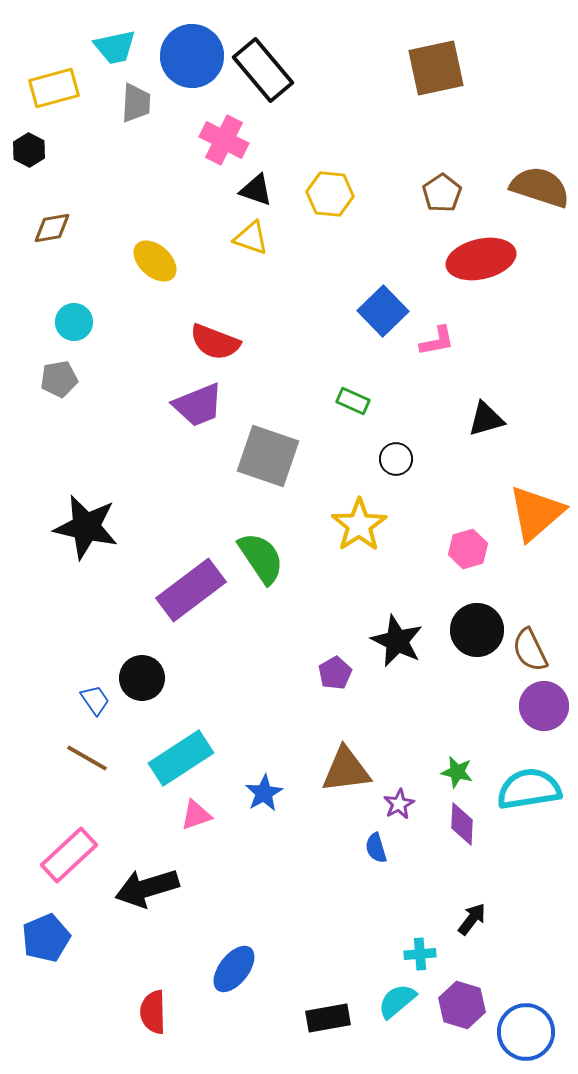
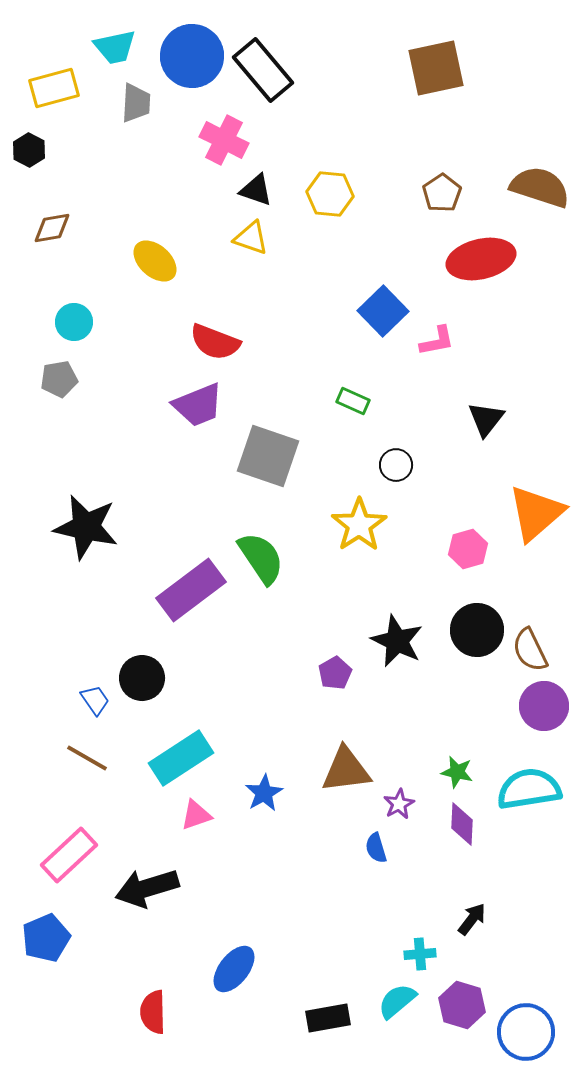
black triangle at (486, 419): rotated 36 degrees counterclockwise
black circle at (396, 459): moved 6 px down
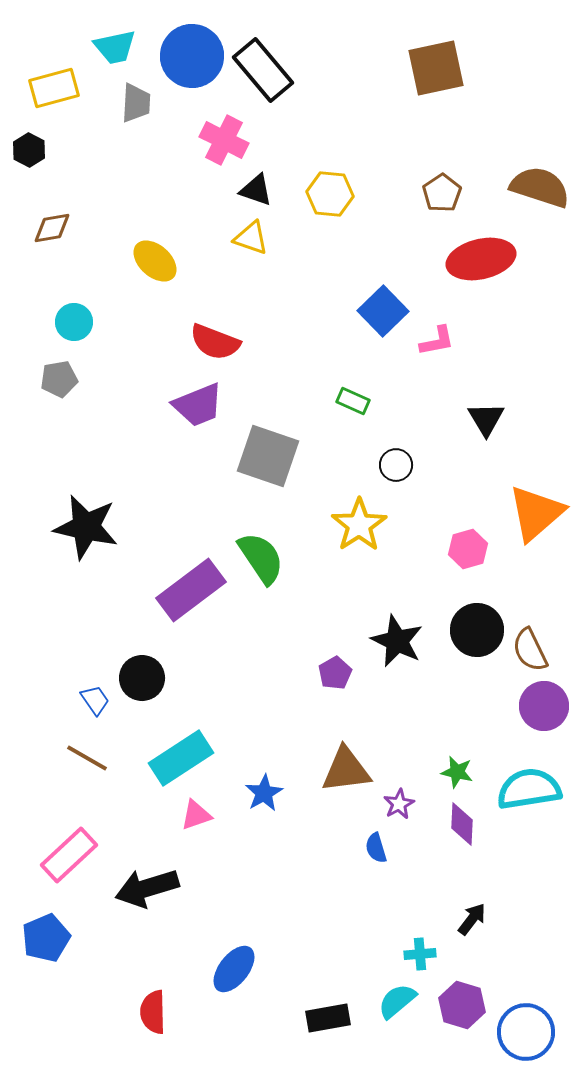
black triangle at (486, 419): rotated 9 degrees counterclockwise
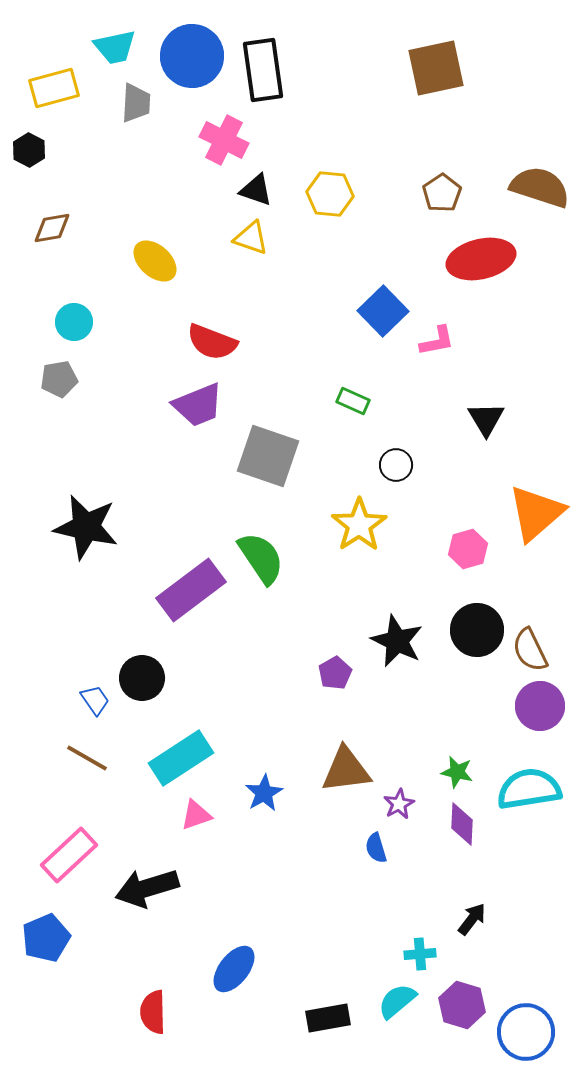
black rectangle at (263, 70): rotated 32 degrees clockwise
red semicircle at (215, 342): moved 3 px left
purple circle at (544, 706): moved 4 px left
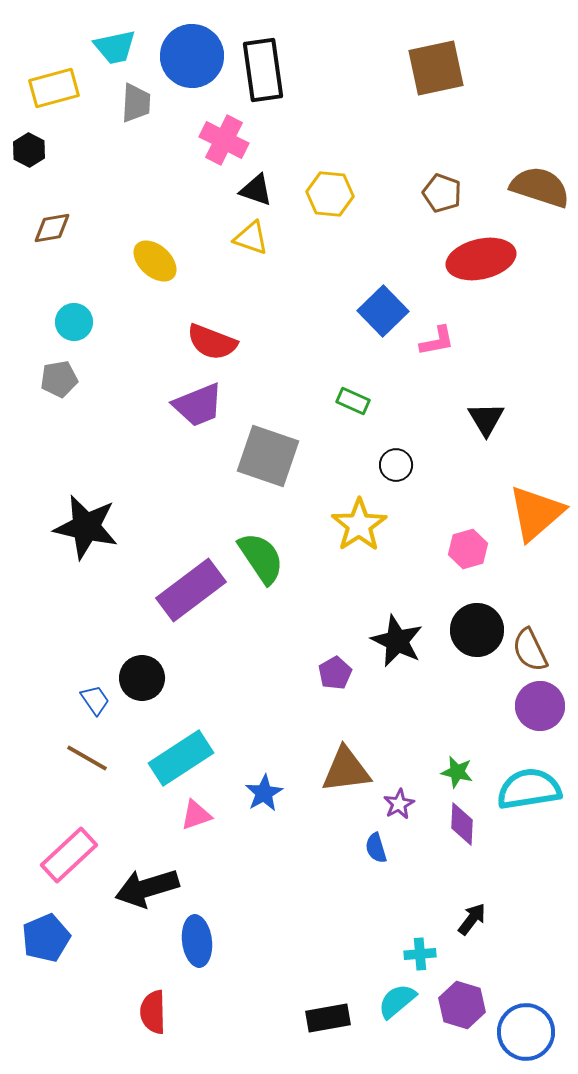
brown pentagon at (442, 193): rotated 18 degrees counterclockwise
blue ellipse at (234, 969): moved 37 px left, 28 px up; rotated 45 degrees counterclockwise
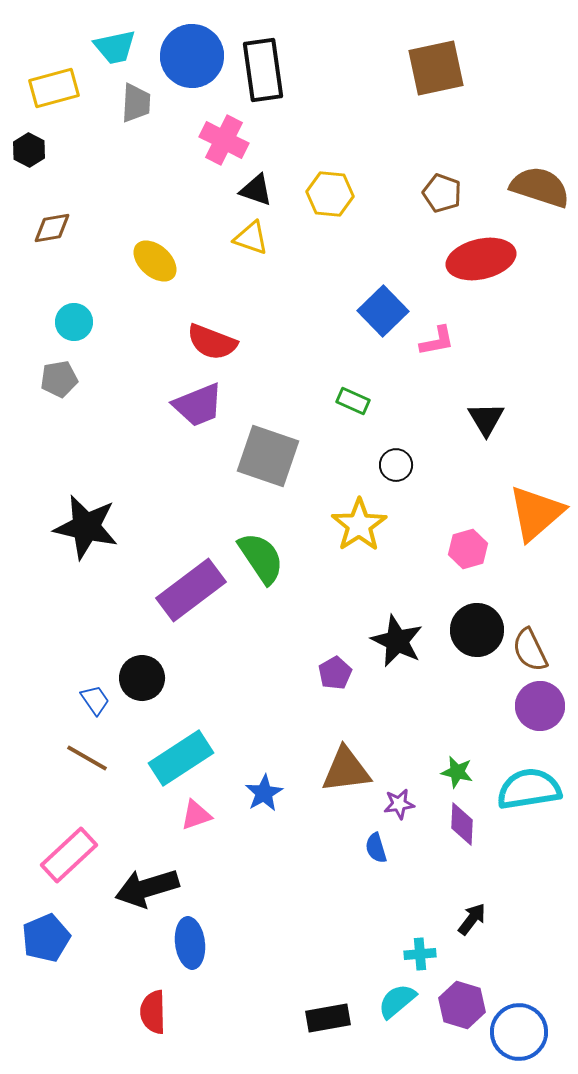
purple star at (399, 804): rotated 20 degrees clockwise
blue ellipse at (197, 941): moved 7 px left, 2 px down
blue circle at (526, 1032): moved 7 px left
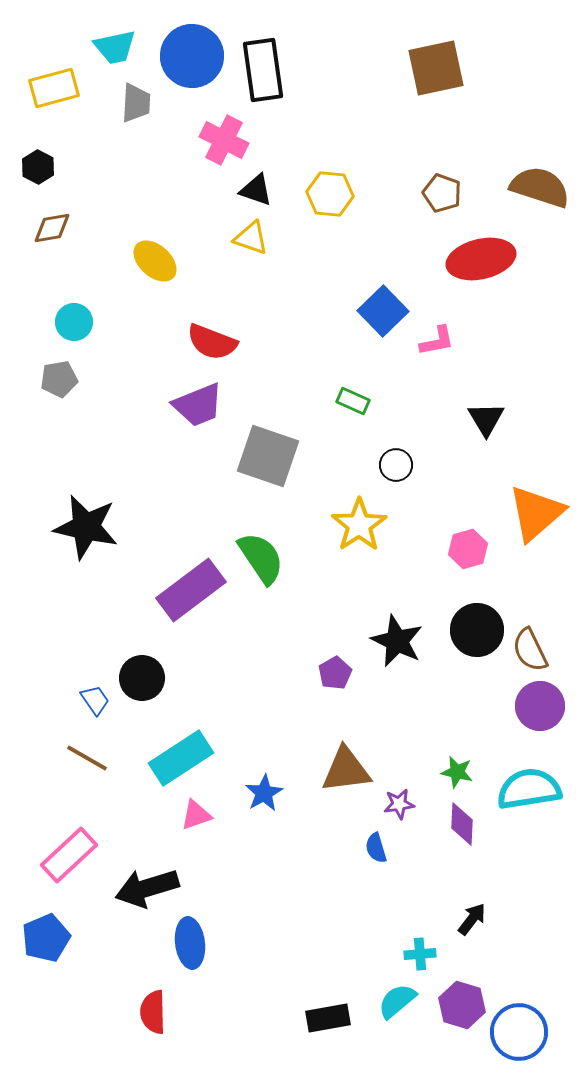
black hexagon at (29, 150): moved 9 px right, 17 px down
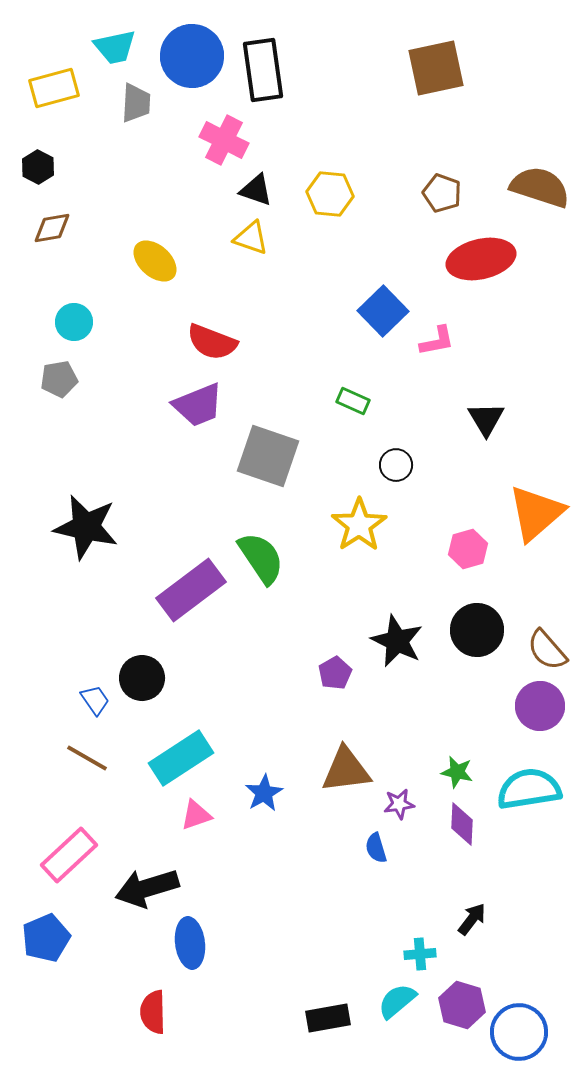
brown semicircle at (530, 650): moved 17 px right; rotated 15 degrees counterclockwise
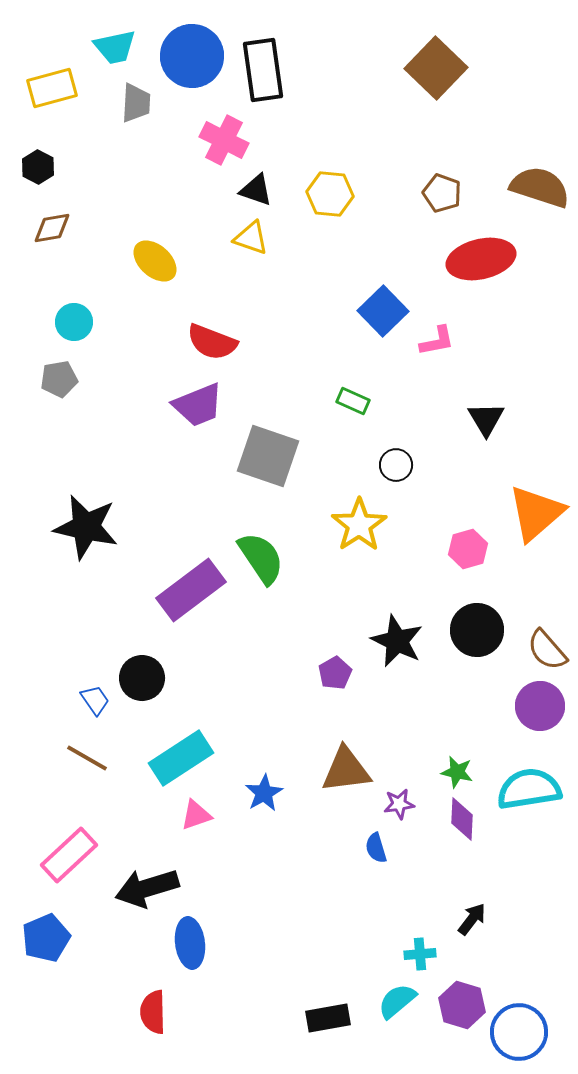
brown square at (436, 68): rotated 34 degrees counterclockwise
yellow rectangle at (54, 88): moved 2 px left
purple diamond at (462, 824): moved 5 px up
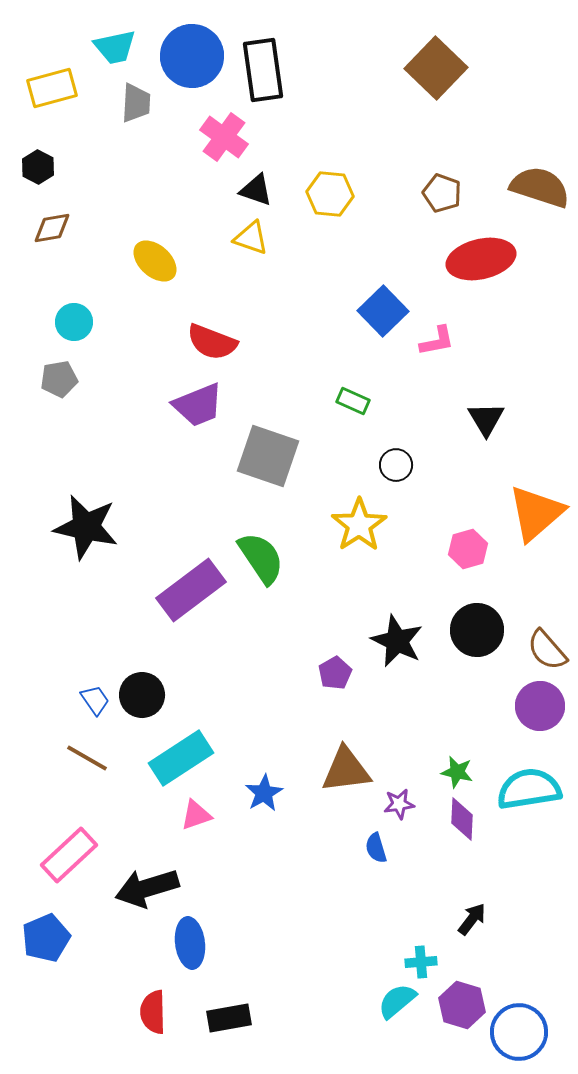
pink cross at (224, 140): moved 3 px up; rotated 9 degrees clockwise
black circle at (142, 678): moved 17 px down
cyan cross at (420, 954): moved 1 px right, 8 px down
black rectangle at (328, 1018): moved 99 px left
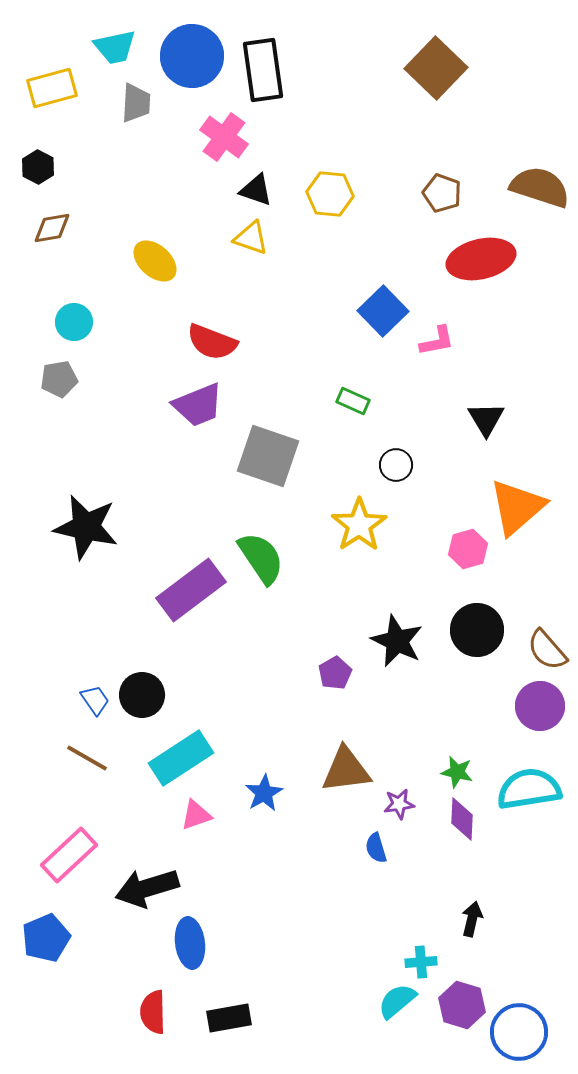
orange triangle at (536, 513): moved 19 px left, 6 px up
black arrow at (472, 919): rotated 24 degrees counterclockwise
